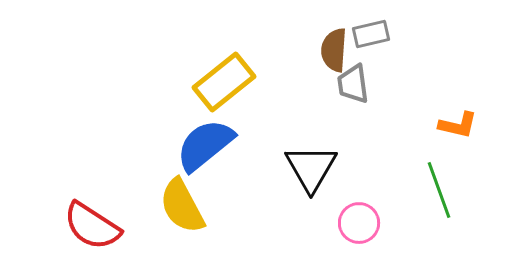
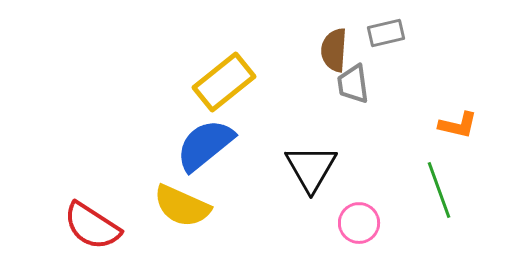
gray rectangle: moved 15 px right, 1 px up
yellow semicircle: rotated 38 degrees counterclockwise
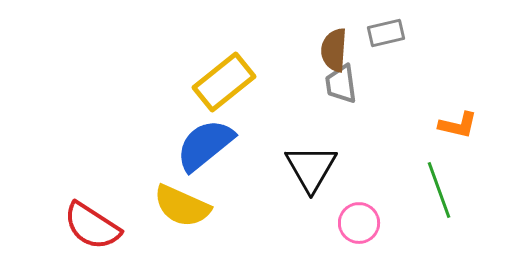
gray trapezoid: moved 12 px left
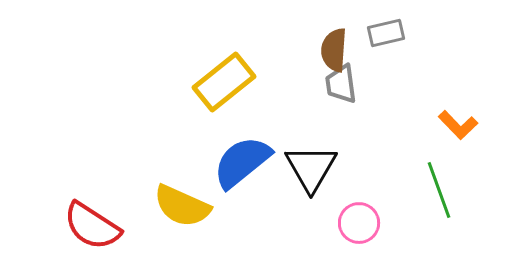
orange L-shape: rotated 33 degrees clockwise
blue semicircle: moved 37 px right, 17 px down
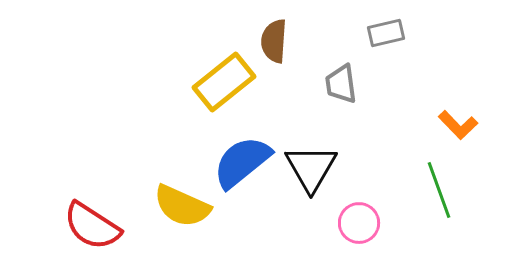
brown semicircle: moved 60 px left, 9 px up
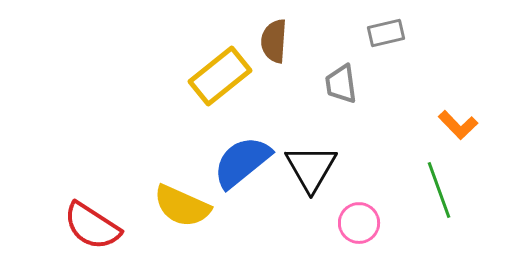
yellow rectangle: moved 4 px left, 6 px up
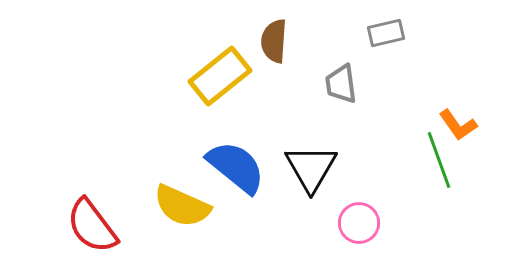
orange L-shape: rotated 9 degrees clockwise
blue semicircle: moved 6 px left, 5 px down; rotated 78 degrees clockwise
green line: moved 30 px up
red semicircle: rotated 20 degrees clockwise
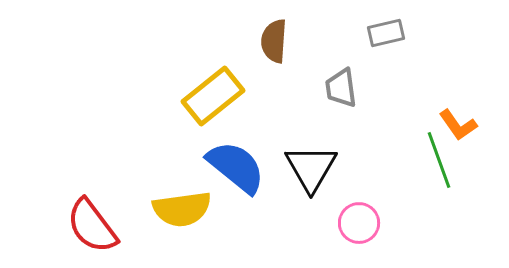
yellow rectangle: moved 7 px left, 20 px down
gray trapezoid: moved 4 px down
yellow semicircle: moved 3 px down; rotated 32 degrees counterclockwise
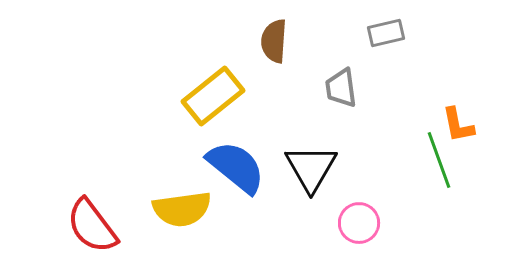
orange L-shape: rotated 24 degrees clockwise
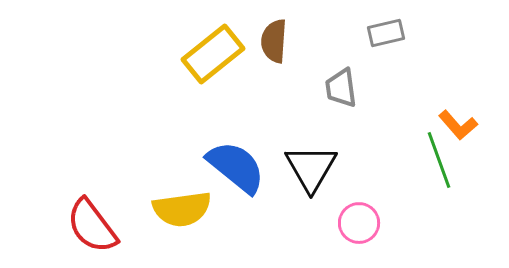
yellow rectangle: moved 42 px up
orange L-shape: rotated 30 degrees counterclockwise
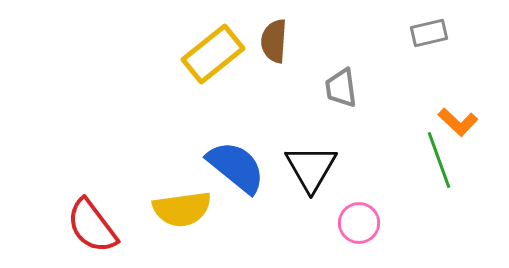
gray rectangle: moved 43 px right
orange L-shape: moved 3 px up; rotated 6 degrees counterclockwise
